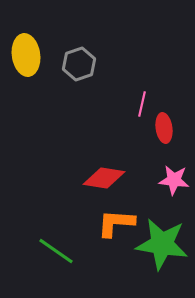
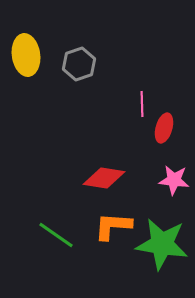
pink line: rotated 15 degrees counterclockwise
red ellipse: rotated 24 degrees clockwise
orange L-shape: moved 3 px left, 3 px down
green line: moved 16 px up
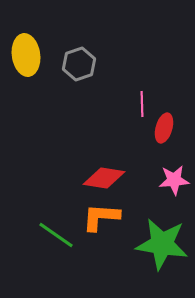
pink star: rotated 12 degrees counterclockwise
orange L-shape: moved 12 px left, 9 px up
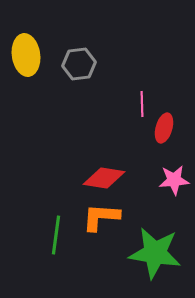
gray hexagon: rotated 12 degrees clockwise
green line: rotated 63 degrees clockwise
green star: moved 7 px left, 9 px down
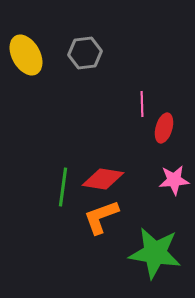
yellow ellipse: rotated 21 degrees counterclockwise
gray hexagon: moved 6 px right, 11 px up
red diamond: moved 1 px left, 1 px down
orange L-shape: rotated 24 degrees counterclockwise
green line: moved 7 px right, 48 px up
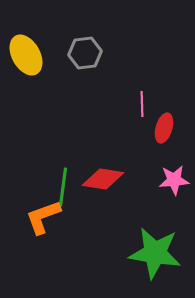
orange L-shape: moved 58 px left
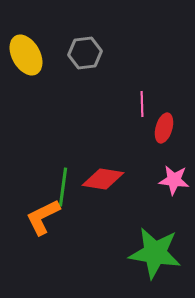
pink star: rotated 12 degrees clockwise
orange L-shape: rotated 6 degrees counterclockwise
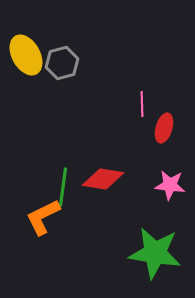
gray hexagon: moved 23 px left, 10 px down; rotated 8 degrees counterclockwise
pink star: moved 4 px left, 5 px down
